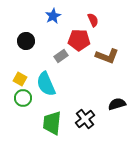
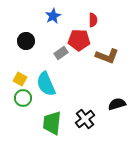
red semicircle: rotated 24 degrees clockwise
gray rectangle: moved 3 px up
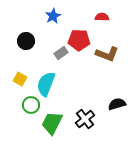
red semicircle: moved 9 px right, 3 px up; rotated 88 degrees counterclockwise
brown L-shape: moved 2 px up
cyan semicircle: rotated 45 degrees clockwise
green circle: moved 8 px right, 7 px down
green trapezoid: rotated 20 degrees clockwise
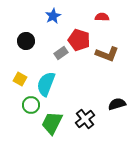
red pentagon: rotated 15 degrees clockwise
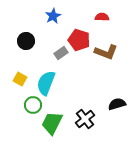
brown L-shape: moved 1 px left, 2 px up
cyan semicircle: moved 1 px up
green circle: moved 2 px right
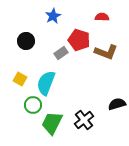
black cross: moved 1 px left, 1 px down
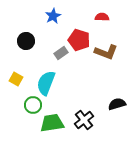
yellow square: moved 4 px left
green trapezoid: rotated 55 degrees clockwise
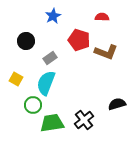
gray rectangle: moved 11 px left, 5 px down
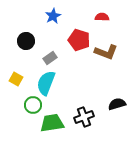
black cross: moved 3 px up; rotated 18 degrees clockwise
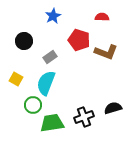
black circle: moved 2 px left
gray rectangle: moved 1 px up
black semicircle: moved 4 px left, 4 px down
